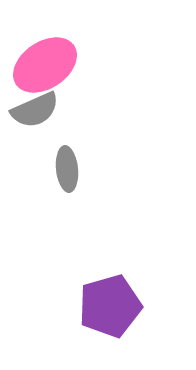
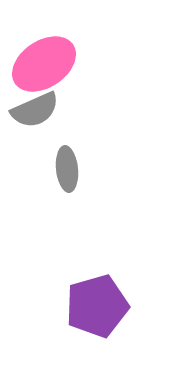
pink ellipse: moved 1 px left, 1 px up
purple pentagon: moved 13 px left
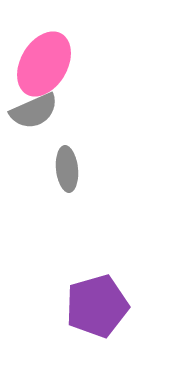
pink ellipse: rotated 26 degrees counterclockwise
gray semicircle: moved 1 px left, 1 px down
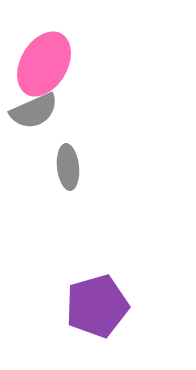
gray ellipse: moved 1 px right, 2 px up
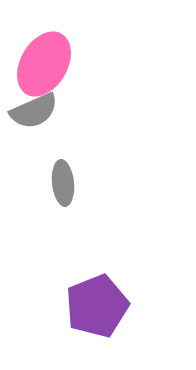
gray ellipse: moved 5 px left, 16 px down
purple pentagon: rotated 6 degrees counterclockwise
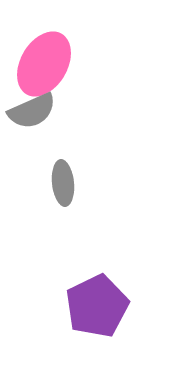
gray semicircle: moved 2 px left
purple pentagon: rotated 4 degrees counterclockwise
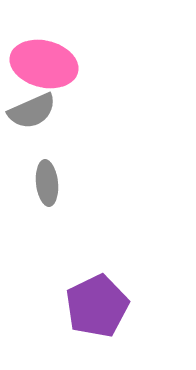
pink ellipse: rotated 74 degrees clockwise
gray ellipse: moved 16 px left
